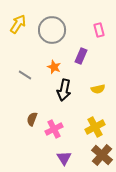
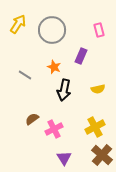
brown semicircle: rotated 32 degrees clockwise
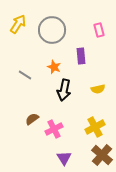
purple rectangle: rotated 28 degrees counterclockwise
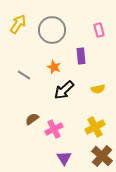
gray line: moved 1 px left
black arrow: rotated 35 degrees clockwise
brown cross: moved 1 px down
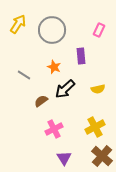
pink rectangle: rotated 40 degrees clockwise
black arrow: moved 1 px right, 1 px up
brown semicircle: moved 9 px right, 18 px up
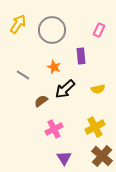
gray line: moved 1 px left
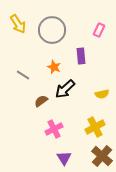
yellow arrow: rotated 114 degrees clockwise
yellow semicircle: moved 4 px right, 5 px down
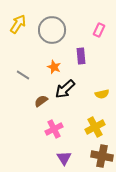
yellow arrow: rotated 114 degrees counterclockwise
brown cross: rotated 30 degrees counterclockwise
